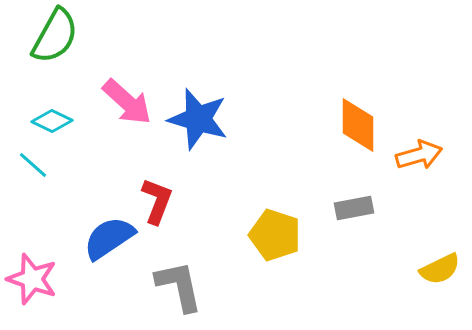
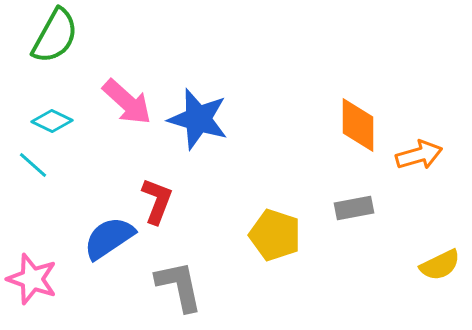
yellow semicircle: moved 4 px up
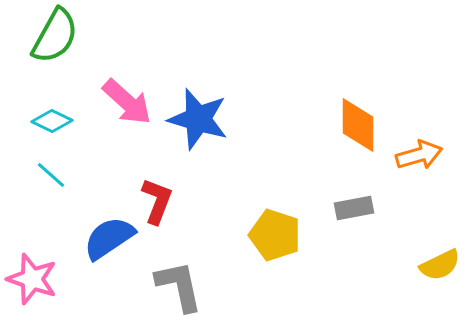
cyan line: moved 18 px right, 10 px down
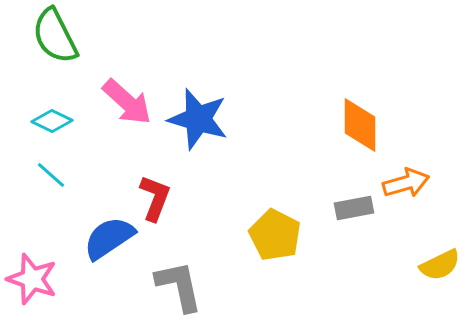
green semicircle: rotated 124 degrees clockwise
orange diamond: moved 2 px right
orange arrow: moved 13 px left, 28 px down
red L-shape: moved 2 px left, 3 px up
yellow pentagon: rotated 9 degrees clockwise
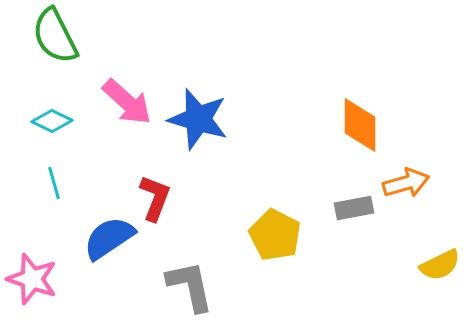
cyan line: moved 3 px right, 8 px down; rotated 32 degrees clockwise
gray L-shape: moved 11 px right
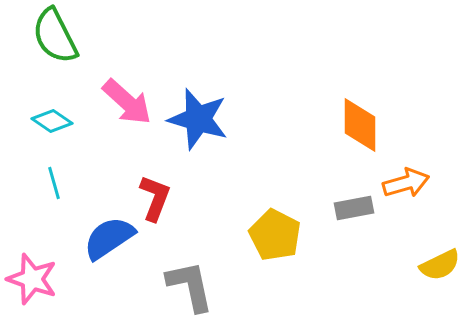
cyan diamond: rotated 9 degrees clockwise
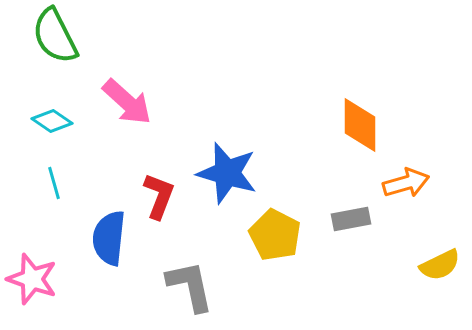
blue star: moved 29 px right, 54 px down
red L-shape: moved 4 px right, 2 px up
gray rectangle: moved 3 px left, 11 px down
blue semicircle: rotated 50 degrees counterclockwise
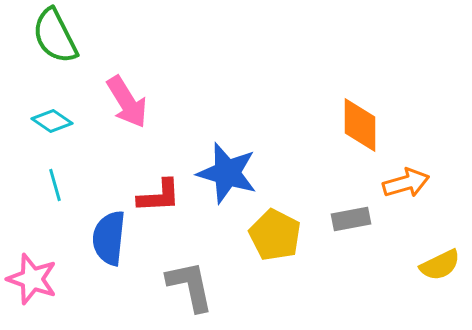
pink arrow: rotated 16 degrees clockwise
cyan line: moved 1 px right, 2 px down
red L-shape: rotated 66 degrees clockwise
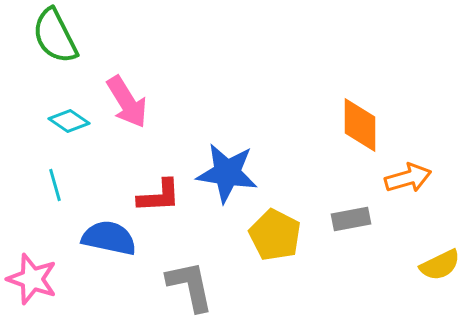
cyan diamond: moved 17 px right
blue star: rotated 8 degrees counterclockwise
orange arrow: moved 2 px right, 5 px up
blue semicircle: rotated 96 degrees clockwise
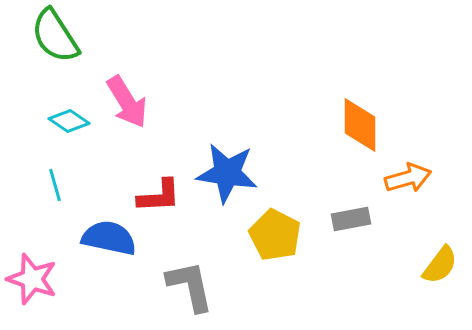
green semicircle: rotated 6 degrees counterclockwise
yellow semicircle: rotated 27 degrees counterclockwise
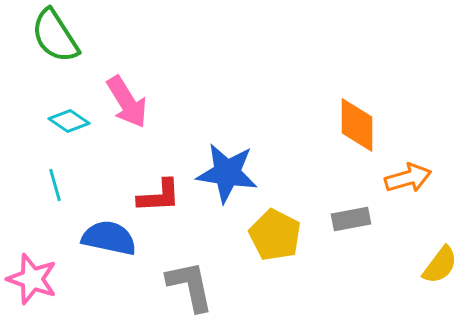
orange diamond: moved 3 px left
